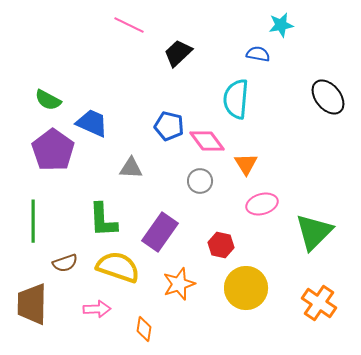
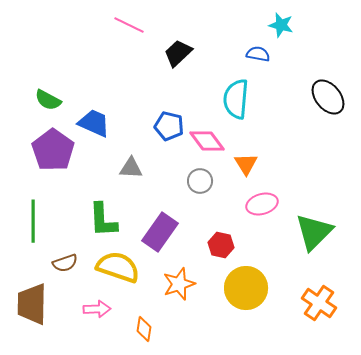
cyan star: rotated 25 degrees clockwise
blue trapezoid: moved 2 px right
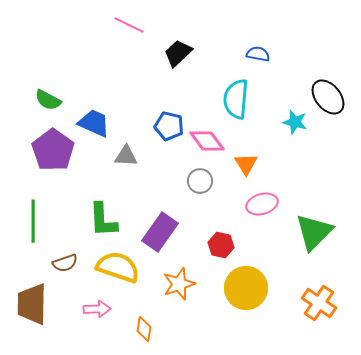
cyan star: moved 14 px right, 97 px down
gray triangle: moved 5 px left, 12 px up
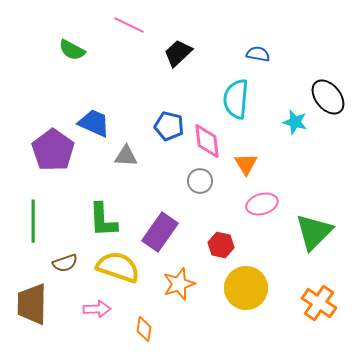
green semicircle: moved 24 px right, 50 px up
pink diamond: rotated 30 degrees clockwise
